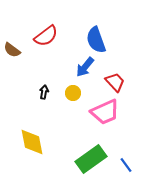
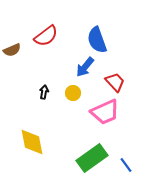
blue semicircle: moved 1 px right
brown semicircle: rotated 60 degrees counterclockwise
green rectangle: moved 1 px right, 1 px up
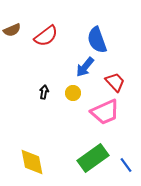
brown semicircle: moved 20 px up
yellow diamond: moved 20 px down
green rectangle: moved 1 px right
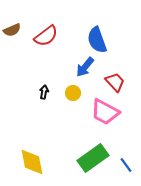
pink trapezoid: rotated 52 degrees clockwise
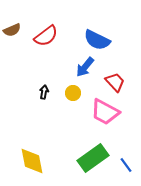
blue semicircle: rotated 44 degrees counterclockwise
yellow diamond: moved 1 px up
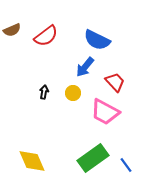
yellow diamond: rotated 12 degrees counterclockwise
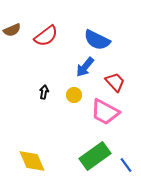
yellow circle: moved 1 px right, 2 px down
green rectangle: moved 2 px right, 2 px up
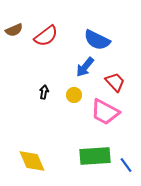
brown semicircle: moved 2 px right
green rectangle: rotated 32 degrees clockwise
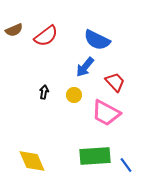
pink trapezoid: moved 1 px right, 1 px down
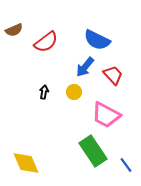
red semicircle: moved 6 px down
red trapezoid: moved 2 px left, 7 px up
yellow circle: moved 3 px up
pink trapezoid: moved 2 px down
green rectangle: moved 2 px left, 5 px up; rotated 60 degrees clockwise
yellow diamond: moved 6 px left, 2 px down
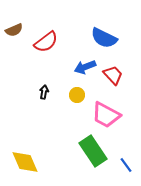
blue semicircle: moved 7 px right, 2 px up
blue arrow: rotated 30 degrees clockwise
yellow circle: moved 3 px right, 3 px down
yellow diamond: moved 1 px left, 1 px up
